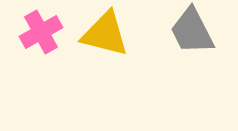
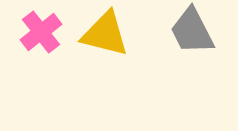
pink cross: rotated 9 degrees counterclockwise
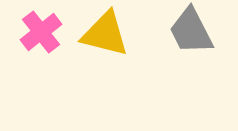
gray trapezoid: moved 1 px left
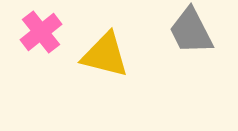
yellow triangle: moved 21 px down
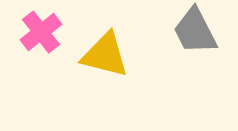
gray trapezoid: moved 4 px right
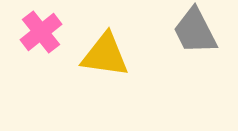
yellow triangle: rotated 6 degrees counterclockwise
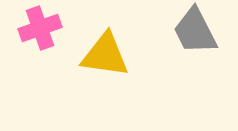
pink cross: moved 1 px left, 4 px up; rotated 18 degrees clockwise
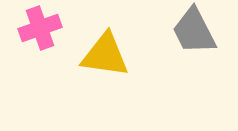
gray trapezoid: moved 1 px left
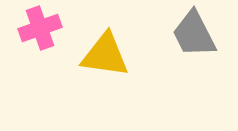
gray trapezoid: moved 3 px down
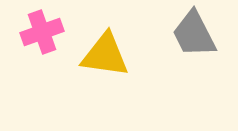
pink cross: moved 2 px right, 4 px down
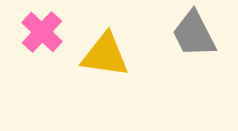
pink cross: rotated 27 degrees counterclockwise
